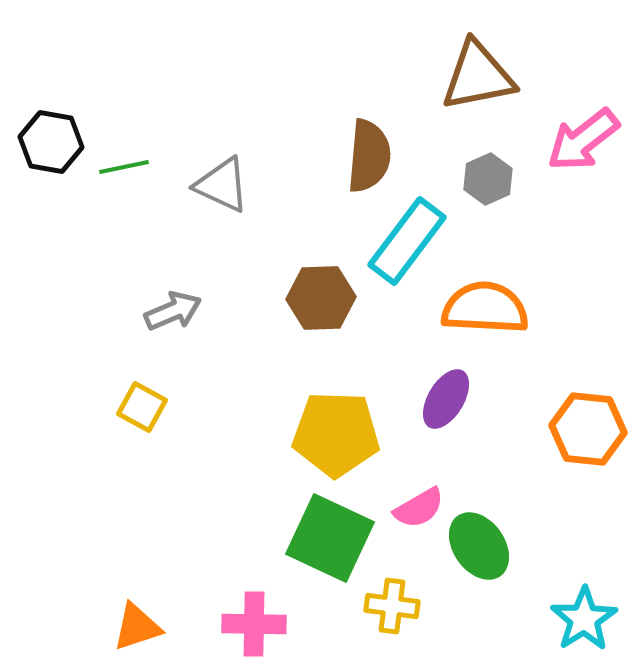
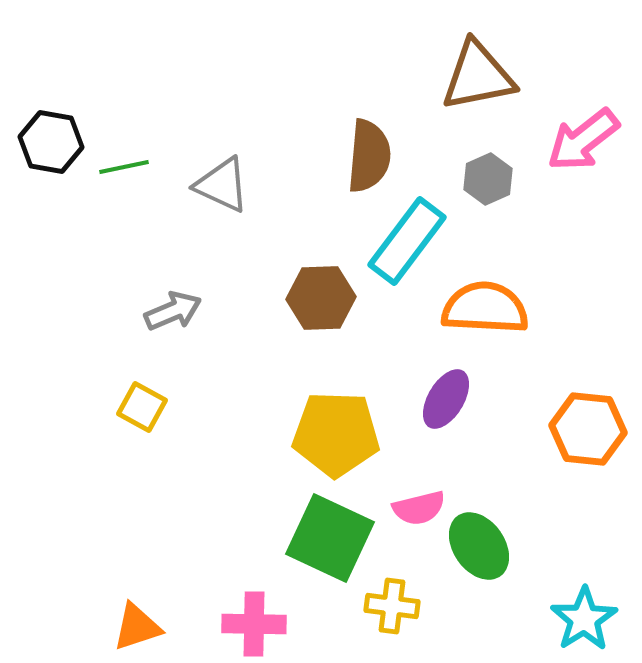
pink semicircle: rotated 16 degrees clockwise
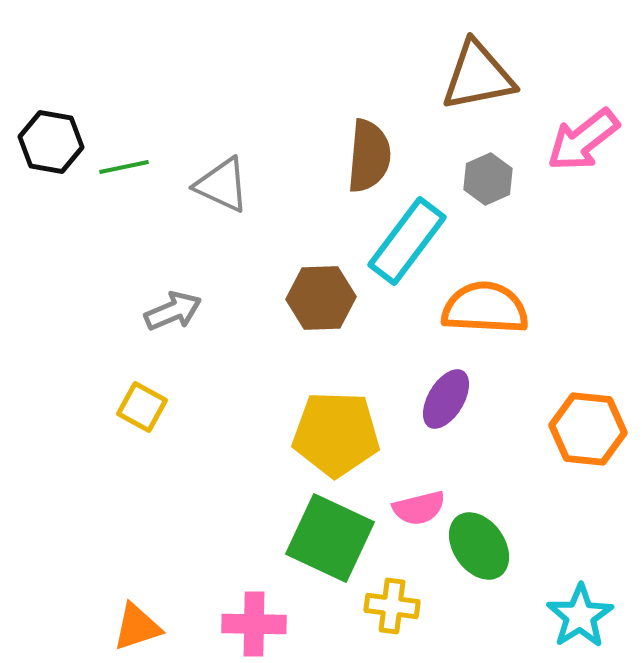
cyan star: moved 4 px left, 3 px up
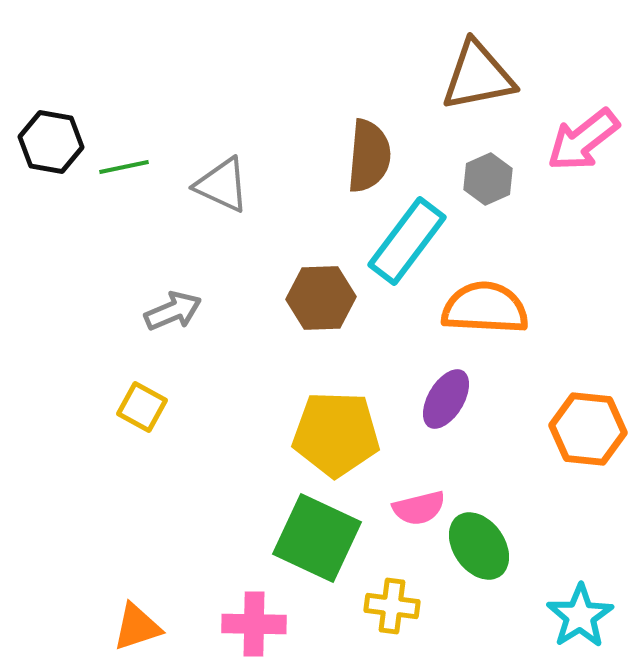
green square: moved 13 px left
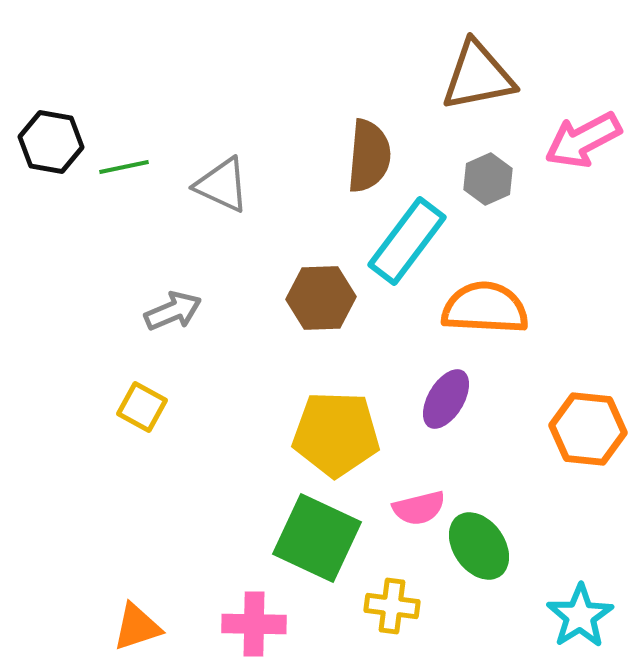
pink arrow: rotated 10 degrees clockwise
